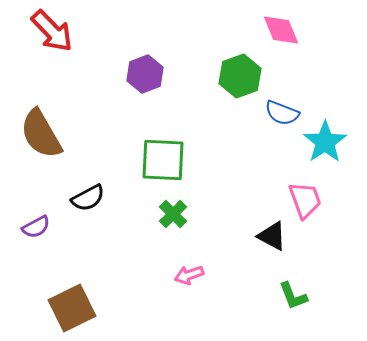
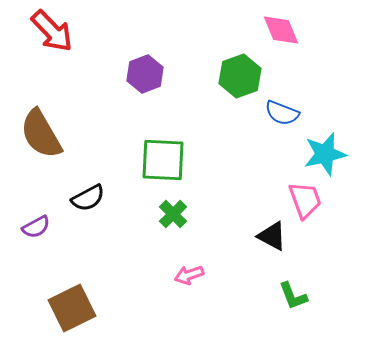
cyan star: moved 12 px down; rotated 21 degrees clockwise
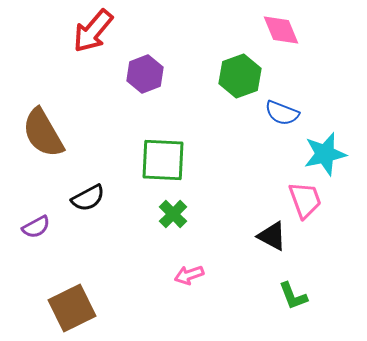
red arrow: moved 41 px right; rotated 84 degrees clockwise
brown semicircle: moved 2 px right, 1 px up
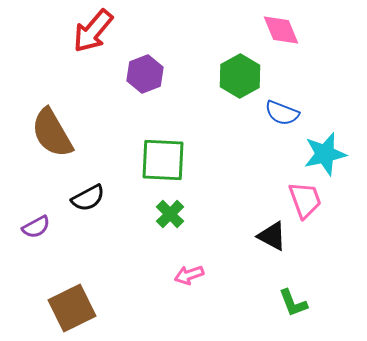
green hexagon: rotated 9 degrees counterclockwise
brown semicircle: moved 9 px right
green cross: moved 3 px left
green L-shape: moved 7 px down
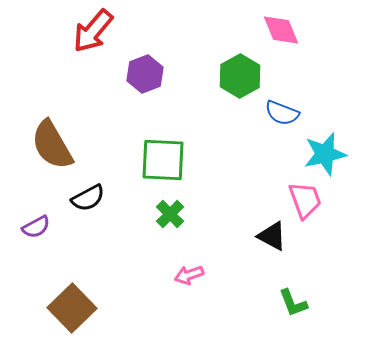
brown semicircle: moved 12 px down
brown square: rotated 18 degrees counterclockwise
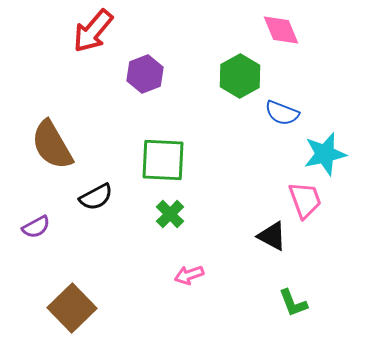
black semicircle: moved 8 px right, 1 px up
